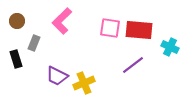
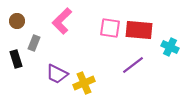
purple trapezoid: moved 2 px up
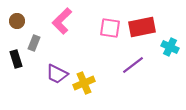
red rectangle: moved 3 px right, 3 px up; rotated 16 degrees counterclockwise
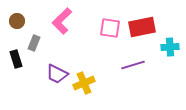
cyan cross: rotated 30 degrees counterclockwise
purple line: rotated 20 degrees clockwise
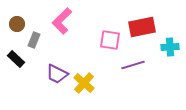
brown circle: moved 3 px down
pink square: moved 12 px down
gray rectangle: moved 3 px up
black rectangle: rotated 30 degrees counterclockwise
yellow cross: rotated 25 degrees counterclockwise
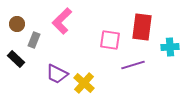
red rectangle: rotated 72 degrees counterclockwise
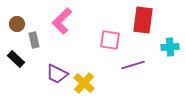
red rectangle: moved 1 px right, 7 px up
gray rectangle: rotated 35 degrees counterclockwise
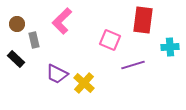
pink square: rotated 15 degrees clockwise
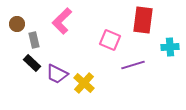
black rectangle: moved 16 px right, 4 px down
